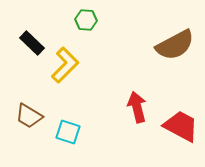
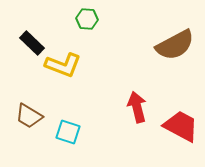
green hexagon: moved 1 px right, 1 px up
yellow L-shape: moved 2 px left; rotated 66 degrees clockwise
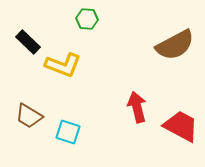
black rectangle: moved 4 px left, 1 px up
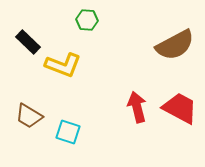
green hexagon: moved 1 px down
red trapezoid: moved 1 px left, 18 px up
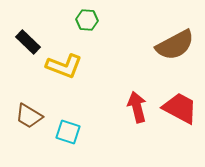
yellow L-shape: moved 1 px right, 1 px down
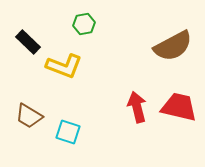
green hexagon: moved 3 px left, 4 px down; rotated 15 degrees counterclockwise
brown semicircle: moved 2 px left, 1 px down
red trapezoid: moved 1 px left, 1 px up; rotated 15 degrees counterclockwise
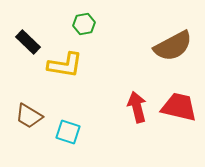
yellow L-shape: moved 1 px right, 1 px up; rotated 12 degrees counterclockwise
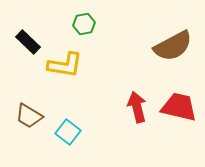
cyan square: rotated 20 degrees clockwise
